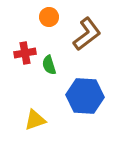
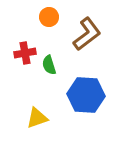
blue hexagon: moved 1 px right, 1 px up
yellow triangle: moved 2 px right, 2 px up
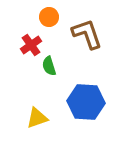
brown L-shape: rotated 72 degrees counterclockwise
red cross: moved 6 px right, 8 px up; rotated 25 degrees counterclockwise
green semicircle: moved 1 px down
blue hexagon: moved 7 px down
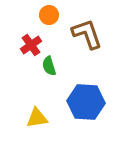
orange circle: moved 2 px up
yellow triangle: rotated 10 degrees clockwise
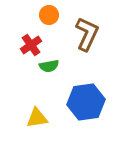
brown L-shape: rotated 44 degrees clockwise
green semicircle: rotated 84 degrees counterclockwise
blue hexagon: rotated 12 degrees counterclockwise
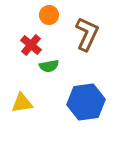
red cross: rotated 15 degrees counterclockwise
yellow triangle: moved 15 px left, 15 px up
